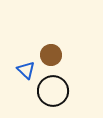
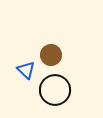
black circle: moved 2 px right, 1 px up
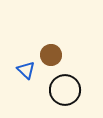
black circle: moved 10 px right
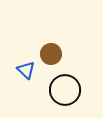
brown circle: moved 1 px up
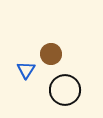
blue triangle: rotated 18 degrees clockwise
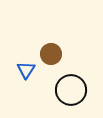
black circle: moved 6 px right
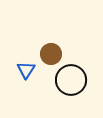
black circle: moved 10 px up
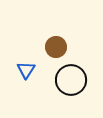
brown circle: moved 5 px right, 7 px up
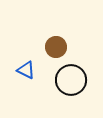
blue triangle: rotated 36 degrees counterclockwise
